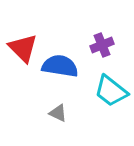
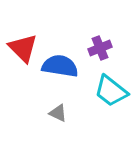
purple cross: moved 2 px left, 3 px down
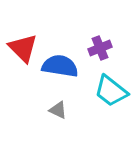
gray triangle: moved 3 px up
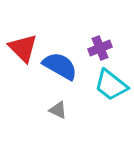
blue semicircle: rotated 21 degrees clockwise
cyan trapezoid: moved 6 px up
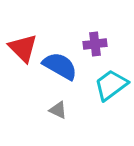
purple cross: moved 5 px left, 4 px up; rotated 15 degrees clockwise
cyan trapezoid: rotated 105 degrees clockwise
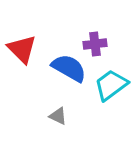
red triangle: moved 1 px left, 1 px down
blue semicircle: moved 9 px right, 2 px down
gray triangle: moved 6 px down
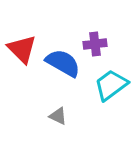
blue semicircle: moved 6 px left, 5 px up
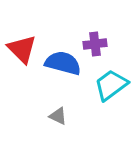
blue semicircle: rotated 15 degrees counterclockwise
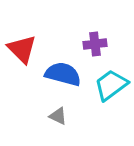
blue semicircle: moved 11 px down
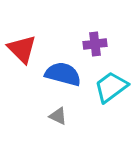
cyan trapezoid: moved 2 px down
